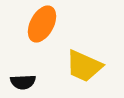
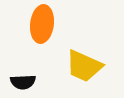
orange ellipse: rotated 21 degrees counterclockwise
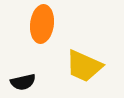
black semicircle: rotated 10 degrees counterclockwise
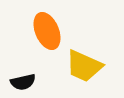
orange ellipse: moved 5 px right, 7 px down; rotated 30 degrees counterclockwise
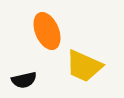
black semicircle: moved 1 px right, 2 px up
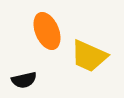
yellow trapezoid: moved 5 px right, 10 px up
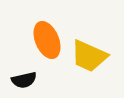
orange ellipse: moved 9 px down
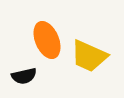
black semicircle: moved 4 px up
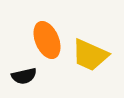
yellow trapezoid: moved 1 px right, 1 px up
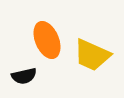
yellow trapezoid: moved 2 px right
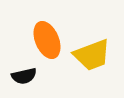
yellow trapezoid: rotated 45 degrees counterclockwise
